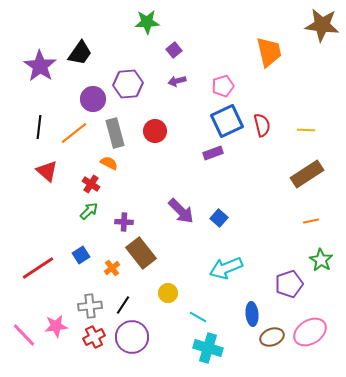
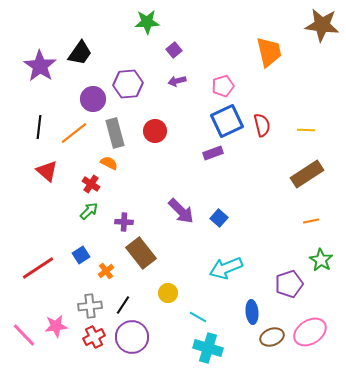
orange cross at (112, 268): moved 6 px left, 3 px down
blue ellipse at (252, 314): moved 2 px up
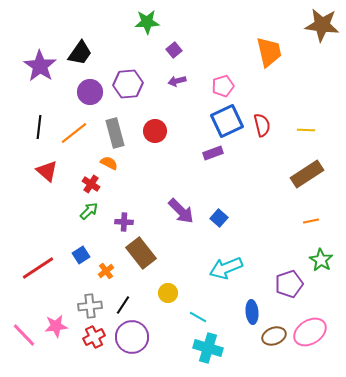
purple circle at (93, 99): moved 3 px left, 7 px up
brown ellipse at (272, 337): moved 2 px right, 1 px up
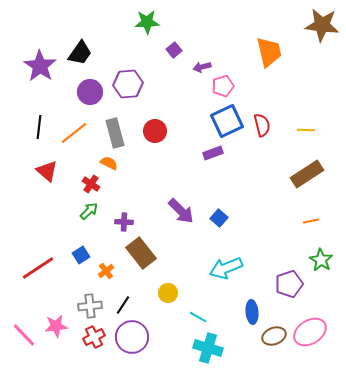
purple arrow at (177, 81): moved 25 px right, 14 px up
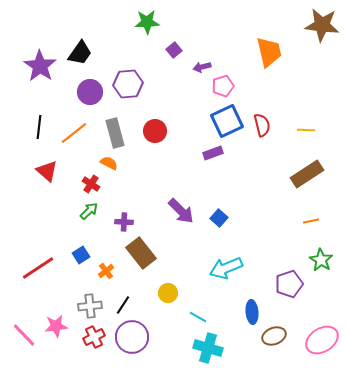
pink ellipse at (310, 332): moved 12 px right, 8 px down
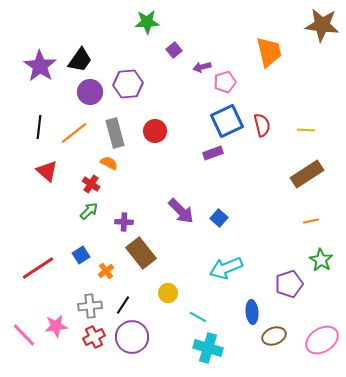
black trapezoid at (80, 53): moved 7 px down
pink pentagon at (223, 86): moved 2 px right, 4 px up
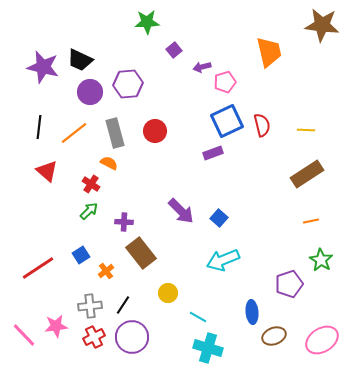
black trapezoid at (80, 60): rotated 80 degrees clockwise
purple star at (40, 66): moved 3 px right, 1 px down; rotated 20 degrees counterclockwise
cyan arrow at (226, 268): moved 3 px left, 8 px up
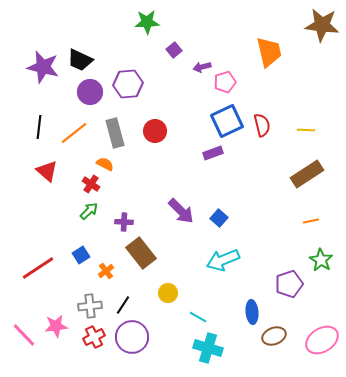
orange semicircle at (109, 163): moved 4 px left, 1 px down
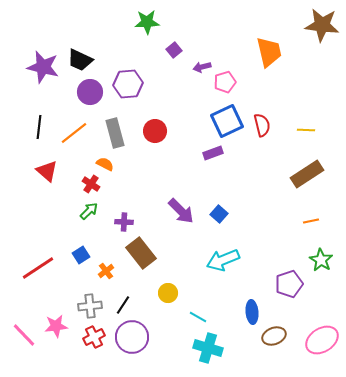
blue square at (219, 218): moved 4 px up
